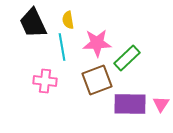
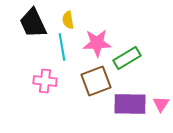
green rectangle: rotated 12 degrees clockwise
brown square: moved 1 px left, 1 px down
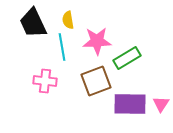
pink star: moved 2 px up
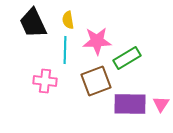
cyan line: moved 3 px right, 3 px down; rotated 12 degrees clockwise
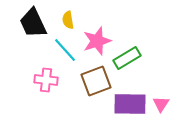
pink star: rotated 16 degrees counterclockwise
cyan line: rotated 44 degrees counterclockwise
pink cross: moved 1 px right, 1 px up
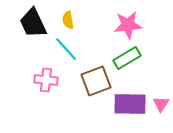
pink star: moved 31 px right, 16 px up; rotated 12 degrees clockwise
cyan line: moved 1 px right, 1 px up
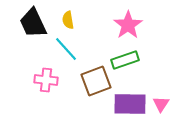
pink star: rotated 28 degrees counterclockwise
green rectangle: moved 2 px left, 2 px down; rotated 12 degrees clockwise
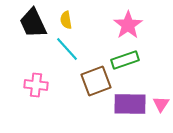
yellow semicircle: moved 2 px left
cyan line: moved 1 px right
pink cross: moved 10 px left, 5 px down
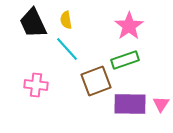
pink star: moved 1 px right, 1 px down
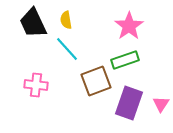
purple rectangle: moved 1 px left, 1 px up; rotated 72 degrees counterclockwise
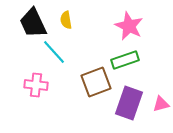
pink star: rotated 12 degrees counterclockwise
cyan line: moved 13 px left, 3 px down
brown square: moved 1 px down
pink triangle: rotated 42 degrees clockwise
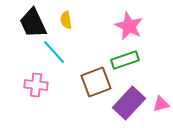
purple rectangle: rotated 24 degrees clockwise
